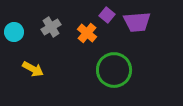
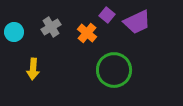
purple trapezoid: rotated 20 degrees counterclockwise
yellow arrow: rotated 65 degrees clockwise
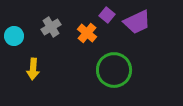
cyan circle: moved 4 px down
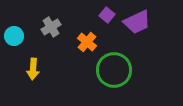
orange cross: moved 9 px down
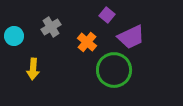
purple trapezoid: moved 6 px left, 15 px down
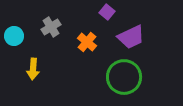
purple square: moved 3 px up
green circle: moved 10 px right, 7 px down
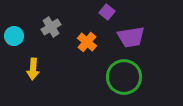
purple trapezoid: rotated 16 degrees clockwise
